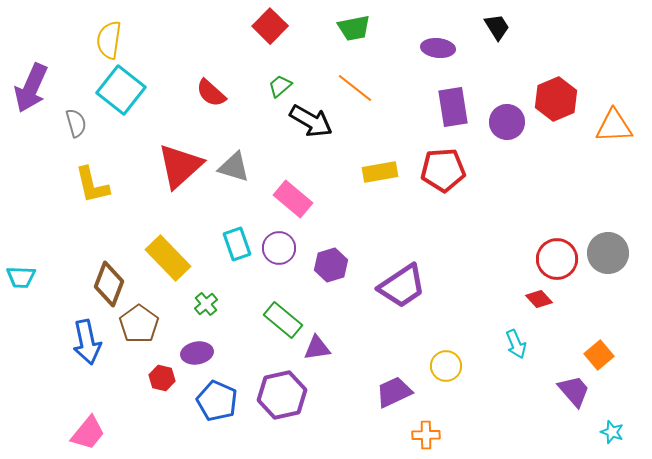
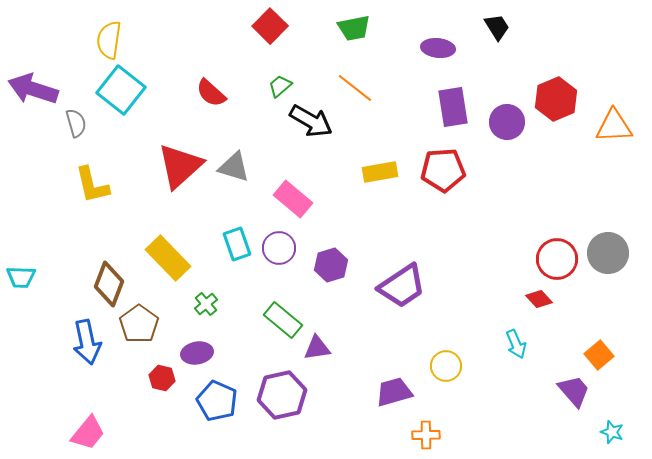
purple arrow at (31, 88): moved 2 px right, 1 px down; rotated 84 degrees clockwise
purple trapezoid at (394, 392): rotated 9 degrees clockwise
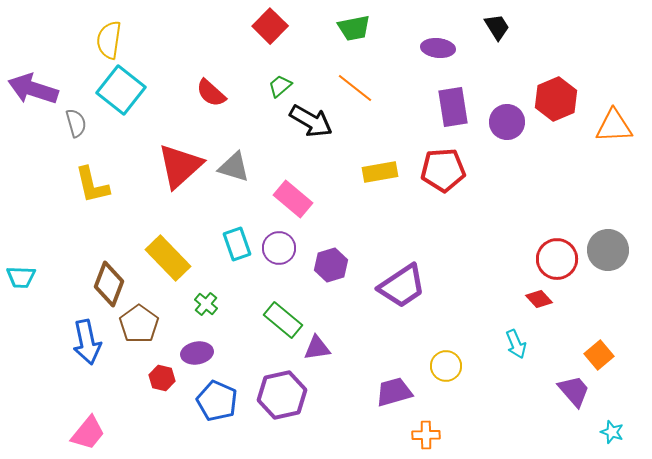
gray circle at (608, 253): moved 3 px up
green cross at (206, 304): rotated 10 degrees counterclockwise
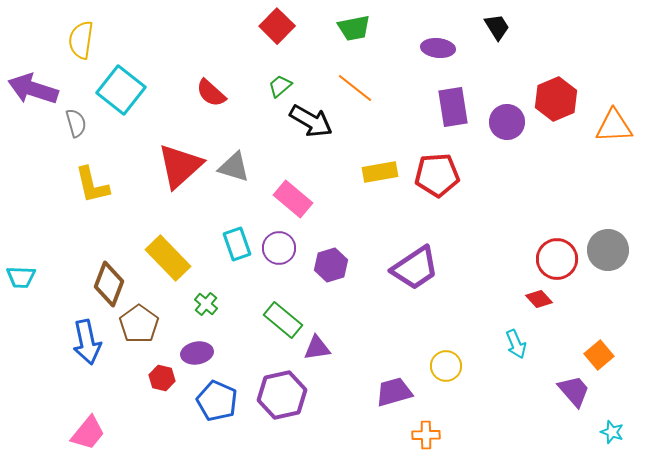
red square at (270, 26): moved 7 px right
yellow semicircle at (109, 40): moved 28 px left
red pentagon at (443, 170): moved 6 px left, 5 px down
purple trapezoid at (402, 286): moved 13 px right, 18 px up
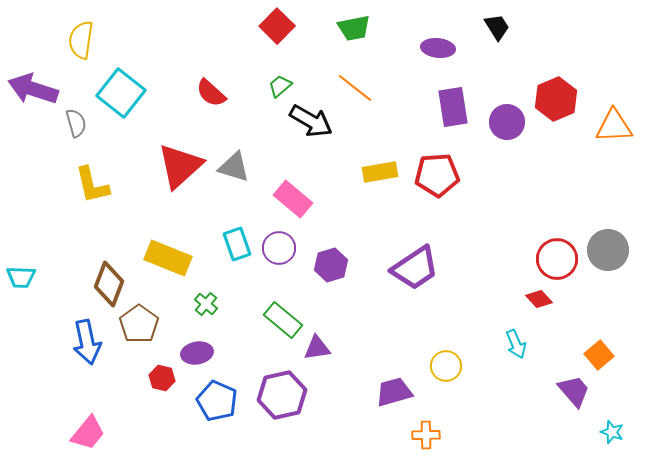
cyan square at (121, 90): moved 3 px down
yellow rectangle at (168, 258): rotated 24 degrees counterclockwise
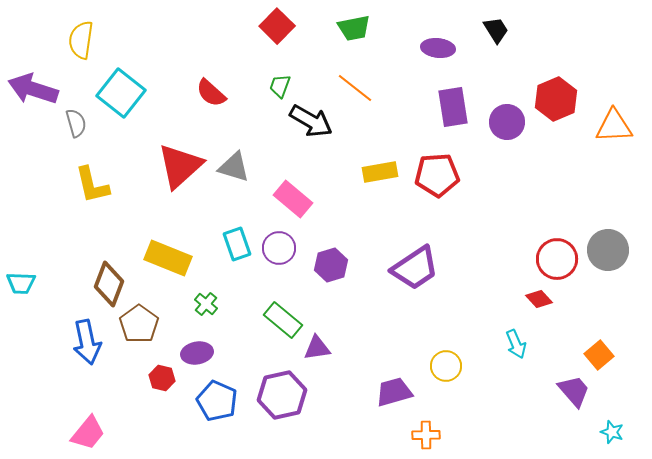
black trapezoid at (497, 27): moved 1 px left, 3 px down
green trapezoid at (280, 86): rotated 30 degrees counterclockwise
cyan trapezoid at (21, 277): moved 6 px down
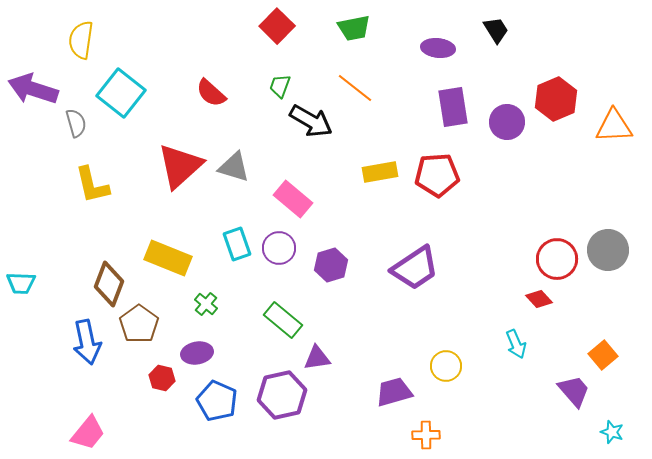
purple triangle at (317, 348): moved 10 px down
orange square at (599, 355): moved 4 px right
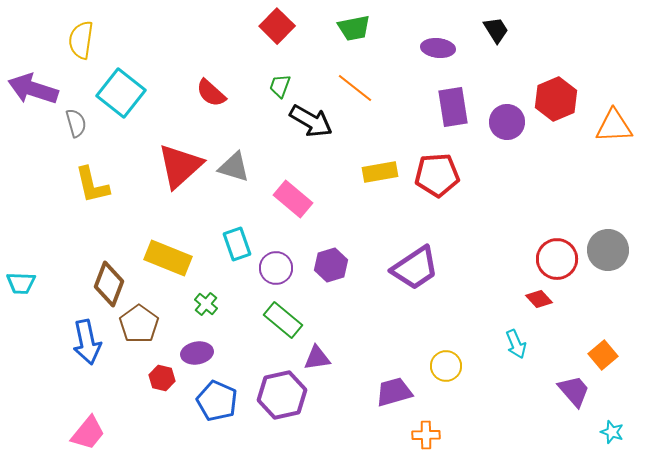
purple circle at (279, 248): moved 3 px left, 20 px down
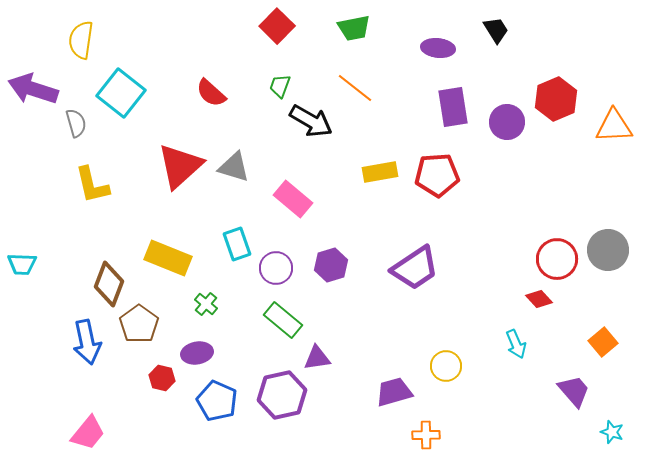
cyan trapezoid at (21, 283): moved 1 px right, 19 px up
orange square at (603, 355): moved 13 px up
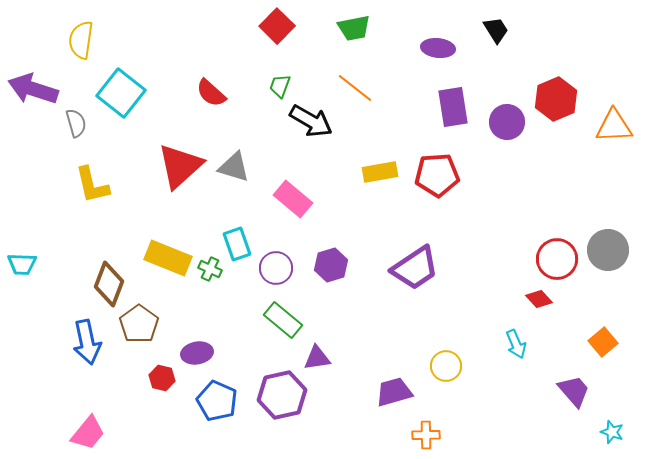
green cross at (206, 304): moved 4 px right, 35 px up; rotated 15 degrees counterclockwise
